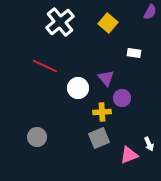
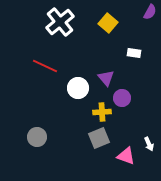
pink triangle: moved 3 px left, 1 px down; rotated 42 degrees clockwise
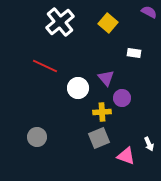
purple semicircle: moved 1 px left; rotated 91 degrees counterclockwise
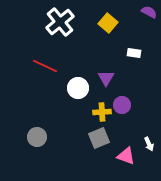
purple triangle: rotated 12 degrees clockwise
purple circle: moved 7 px down
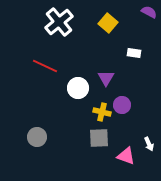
white cross: moved 1 px left
yellow cross: rotated 18 degrees clockwise
gray square: rotated 20 degrees clockwise
